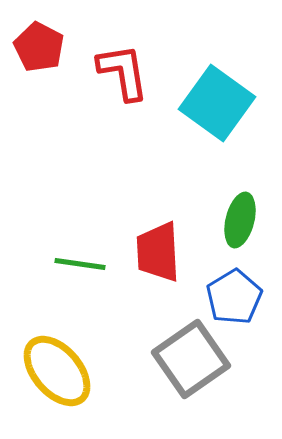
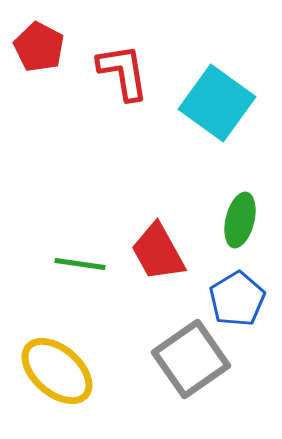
red trapezoid: rotated 26 degrees counterclockwise
blue pentagon: moved 3 px right, 2 px down
yellow ellipse: rotated 8 degrees counterclockwise
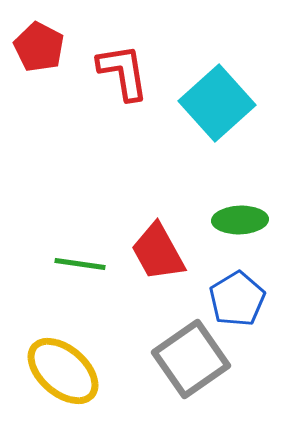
cyan square: rotated 12 degrees clockwise
green ellipse: rotated 74 degrees clockwise
yellow ellipse: moved 6 px right
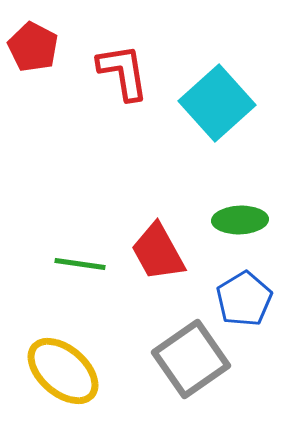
red pentagon: moved 6 px left
blue pentagon: moved 7 px right
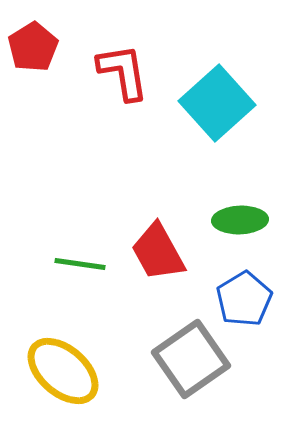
red pentagon: rotated 12 degrees clockwise
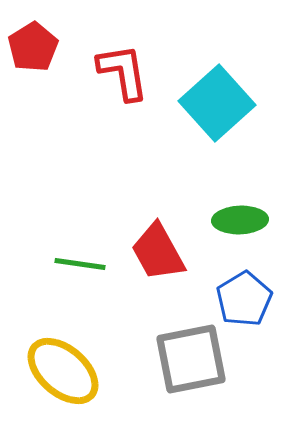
gray square: rotated 24 degrees clockwise
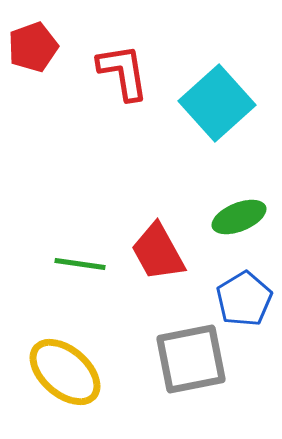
red pentagon: rotated 12 degrees clockwise
green ellipse: moved 1 px left, 3 px up; rotated 20 degrees counterclockwise
yellow ellipse: moved 2 px right, 1 px down
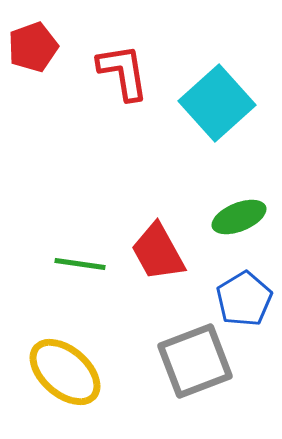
gray square: moved 4 px right, 2 px down; rotated 10 degrees counterclockwise
